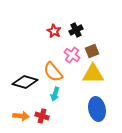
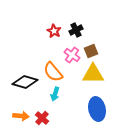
brown square: moved 1 px left
red cross: moved 2 px down; rotated 24 degrees clockwise
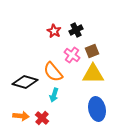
brown square: moved 1 px right
cyan arrow: moved 1 px left, 1 px down
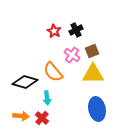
cyan arrow: moved 7 px left, 3 px down; rotated 24 degrees counterclockwise
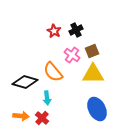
blue ellipse: rotated 15 degrees counterclockwise
